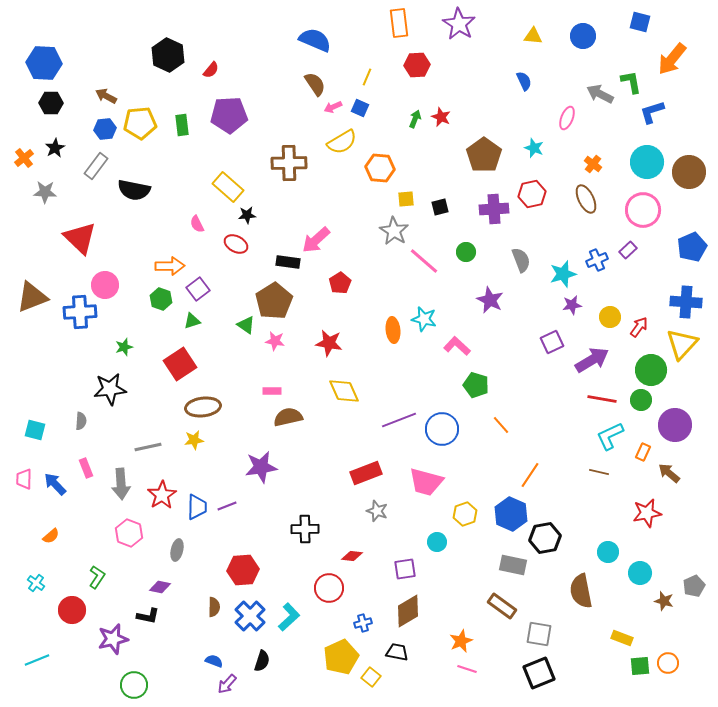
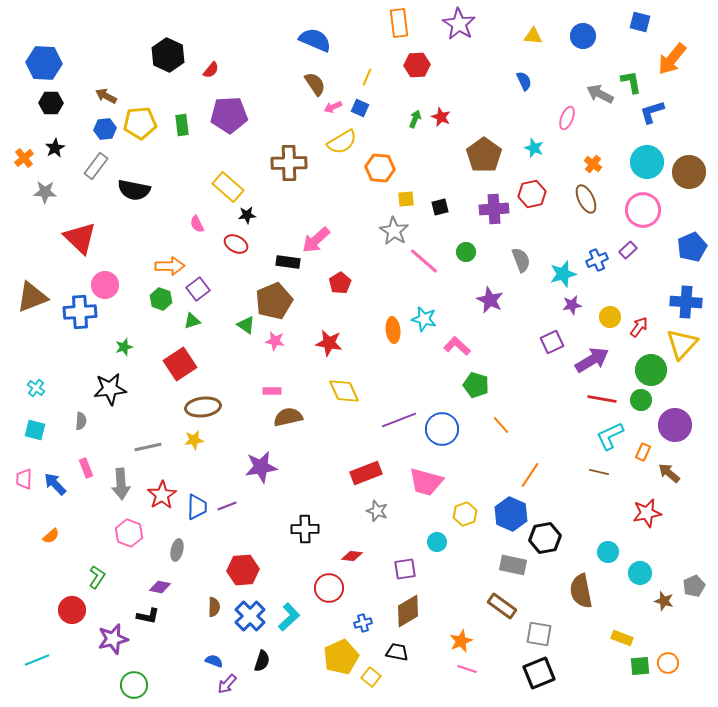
brown pentagon at (274, 301): rotated 9 degrees clockwise
cyan cross at (36, 583): moved 195 px up
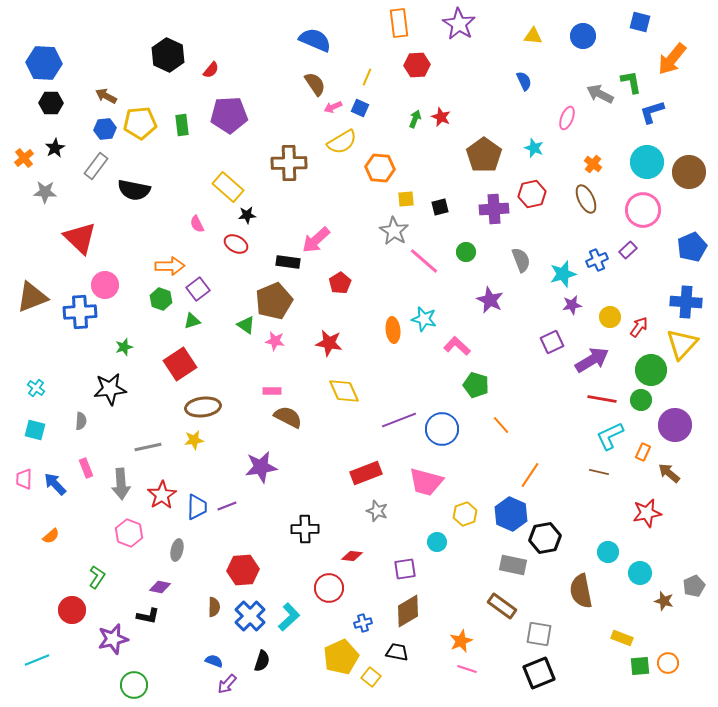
brown semicircle at (288, 417): rotated 40 degrees clockwise
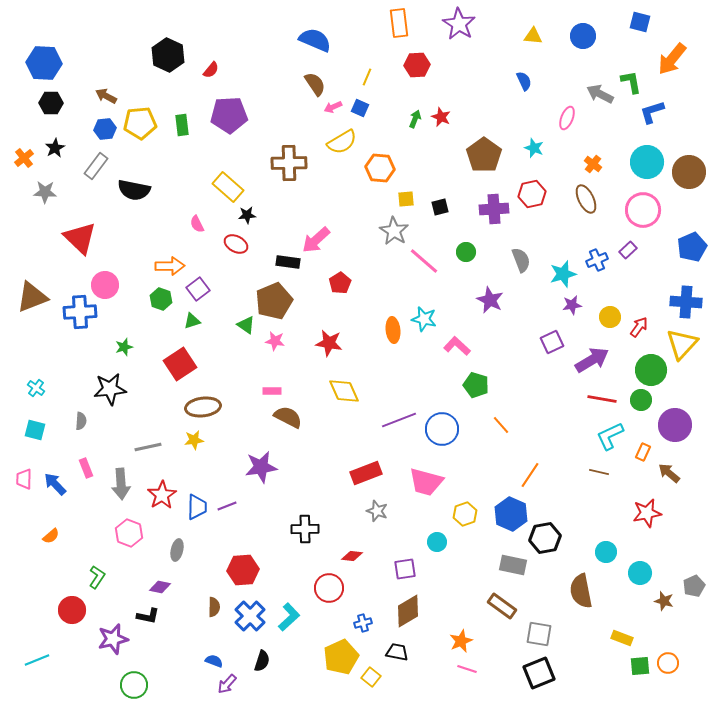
cyan circle at (608, 552): moved 2 px left
